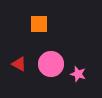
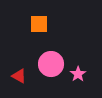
red triangle: moved 12 px down
pink star: rotated 21 degrees clockwise
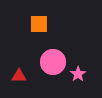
pink circle: moved 2 px right, 2 px up
red triangle: rotated 28 degrees counterclockwise
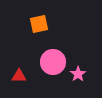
orange square: rotated 12 degrees counterclockwise
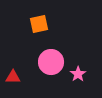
pink circle: moved 2 px left
red triangle: moved 6 px left, 1 px down
